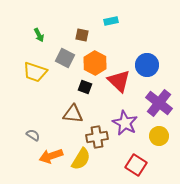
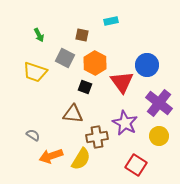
red triangle: moved 3 px right, 1 px down; rotated 10 degrees clockwise
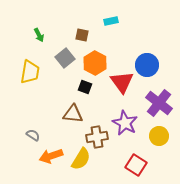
gray square: rotated 24 degrees clockwise
yellow trapezoid: moved 5 px left; rotated 100 degrees counterclockwise
